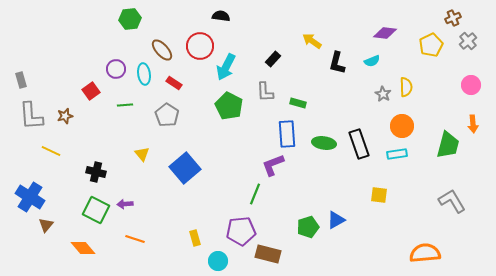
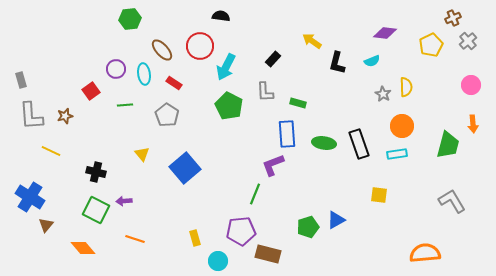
purple arrow at (125, 204): moved 1 px left, 3 px up
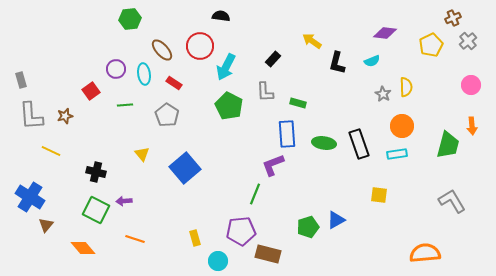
orange arrow at (473, 124): moved 1 px left, 2 px down
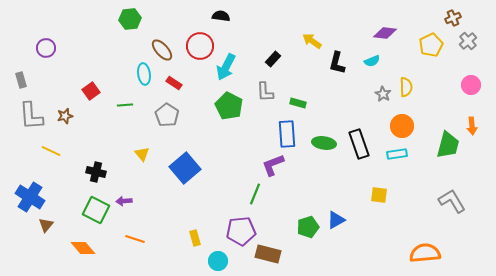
purple circle at (116, 69): moved 70 px left, 21 px up
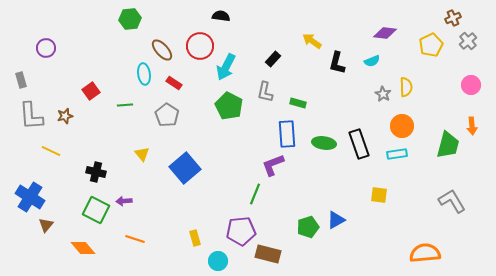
gray L-shape at (265, 92): rotated 15 degrees clockwise
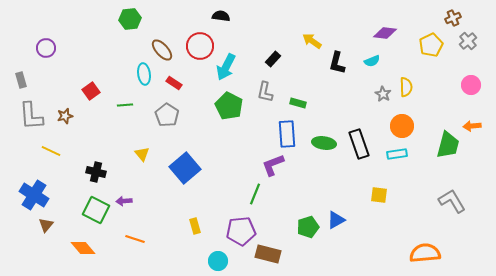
orange arrow at (472, 126): rotated 90 degrees clockwise
blue cross at (30, 197): moved 4 px right, 2 px up
yellow rectangle at (195, 238): moved 12 px up
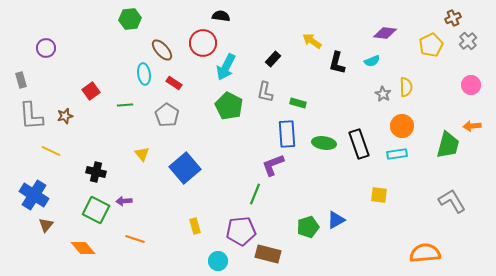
red circle at (200, 46): moved 3 px right, 3 px up
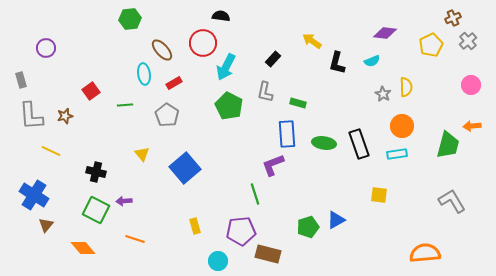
red rectangle at (174, 83): rotated 63 degrees counterclockwise
green line at (255, 194): rotated 40 degrees counterclockwise
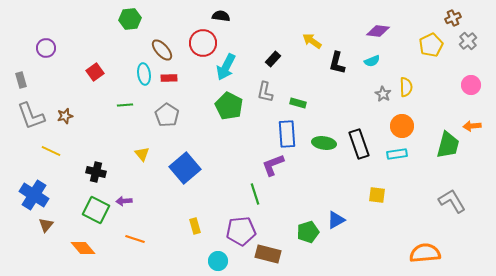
purple diamond at (385, 33): moved 7 px left, 2 px up
red rectangle at (174, 83): moved 5 px left, 5 px up; rotated 28 degrees clockwise
red square at (91, 91): moved 4 px right, 19 px up
gray L-shape at (31, 116): rotated 16 degrees counterclockwise
yellow square at (379, 195): moved 2 px left
green pentagon at (308, 227): moved 5 px down
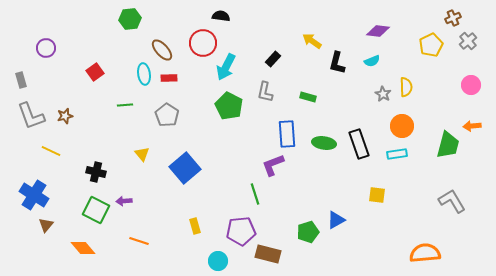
green rectangle at (298, 103): moved 10 px right, 6 px up
orange line at (135, 239): moved 4 px right, 2 px down
